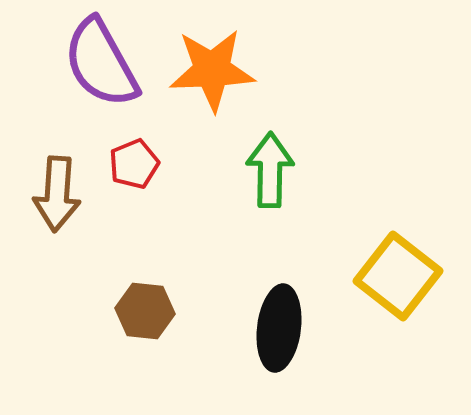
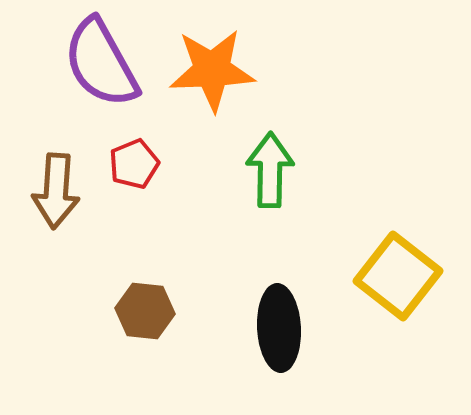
brown arrow: moved 1 px left, 3 px up
black ellipse: rotated 10 degrees counterclockwise
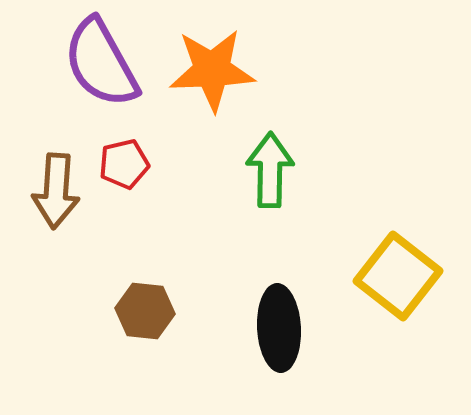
red pentagon: moved 10 px left; rotated 9 degrees clockwise
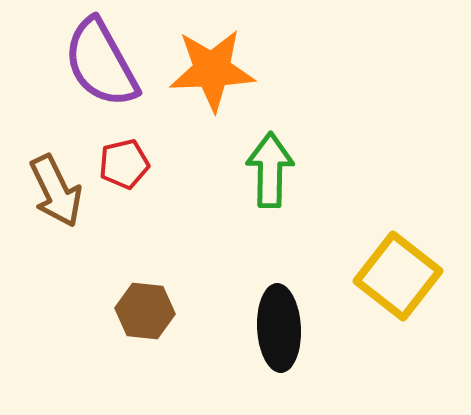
brown arrow: rotated 30 degrees counterclockwise
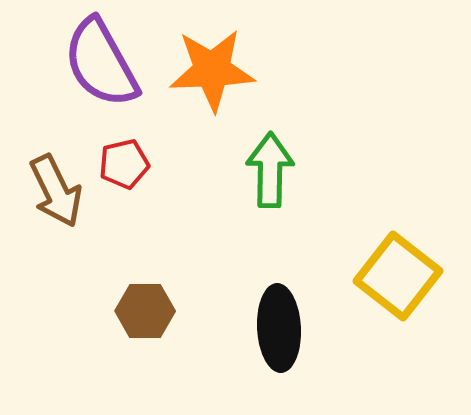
brown hexagon: rotated 6 degrees counterclockwise
